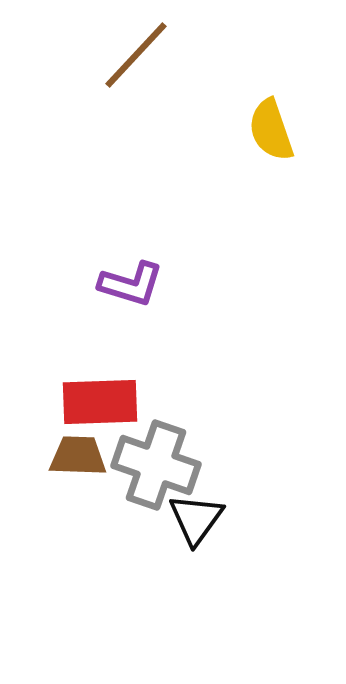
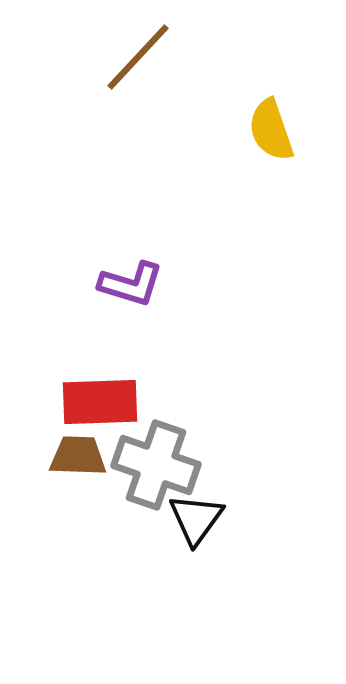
brown line: moved 2 px right, 2 px down
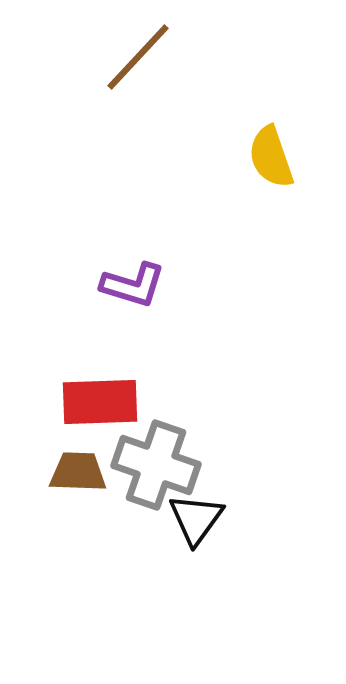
yellow semicircle: moved 27 px down
purple L-shape: moved 2 px right, 1 px down
brown trapezoid: moved 16 px down
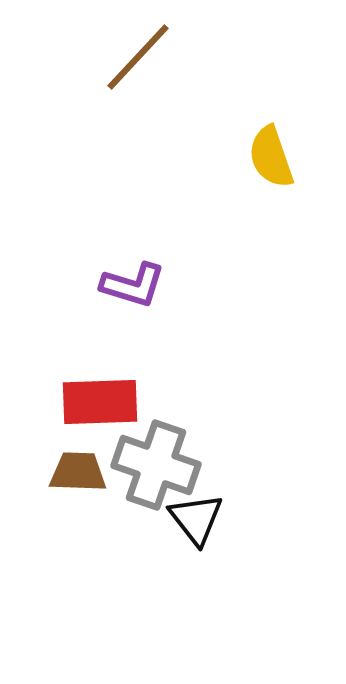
black triangle: rotated 14 degrees counterclockwise
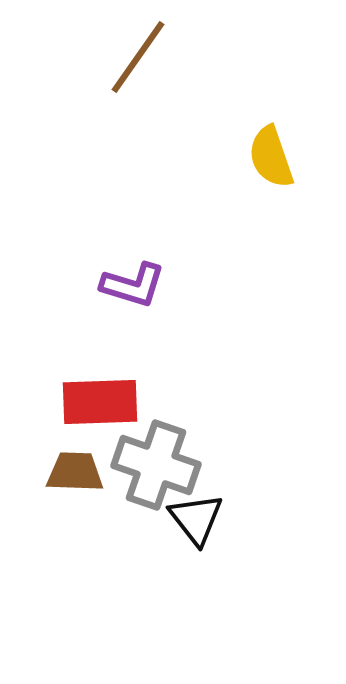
brown line: rotated 8 degrees counterclockwise
brown trapezoid: moved 3 px left
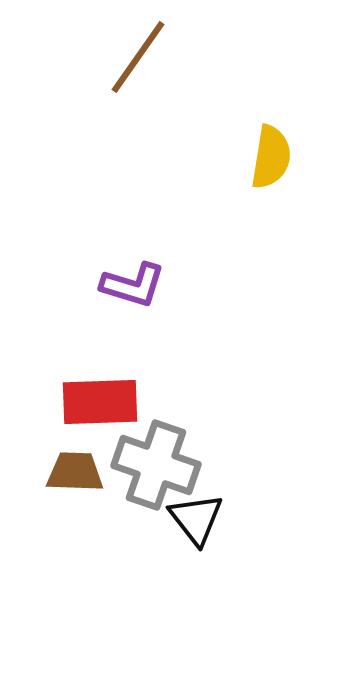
yellow semicircle: rotated 152 degrees counterclockwise
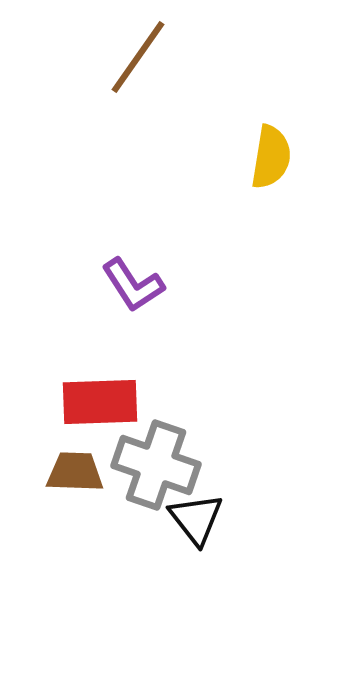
purple L-shape: rotated 40 degrees clockwise
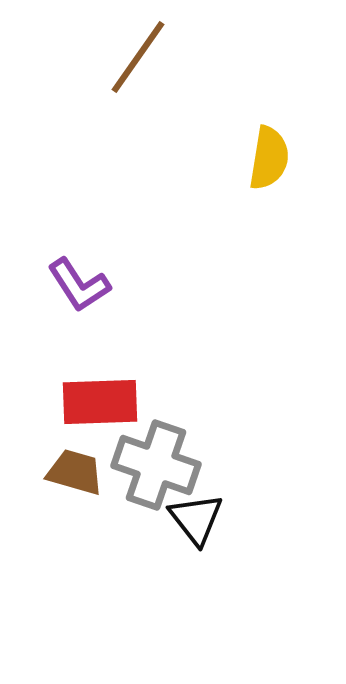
yellow semicircle: moved 2 px left, 1 px down
purple L-shape: moved 54 px left
brown trapezoid: rotated 14 degrees clockwise
